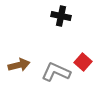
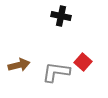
gray L-shape: rotated 16 degrees counterclockwise
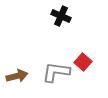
black cross: rotated 12 degrees clockwise
brown arrow: moved 2 px left, 11 px down
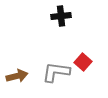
black cross: rotated 30 degrees counterclockwise
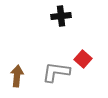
red square: moved 3 px up
brown arrow: rotated 70 degrees counterclockwise
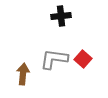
gray L-shape: moved 2 px left, 13 px up
brown arrow: moved 6 px right, 2 px up
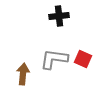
black cross: moved 2 px left
red square: rotated 18 degrees counterclockwise
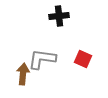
gray L-shape: moved 12 px left
